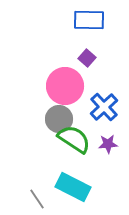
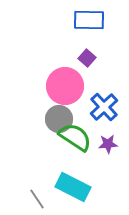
green semicircle: moved 1 px right, 2 px up
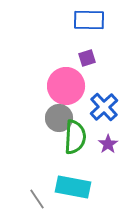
purple square: rotated 30 degrees clockwise
pink circle: moved 1 px right
gray circle: moved 1 px up
green semicircle: rotated 60 degrees clockwise
purple star: rotated 30 degrees counterclockwise
cyan rectangle: rotated 16 degrees counterclockwise
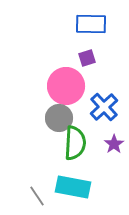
blue rectangle: moved 2 px right, 4 px down
green semicircle: moved 6 px down
purple star: moved 6 px right
gray line: moved 3 px up
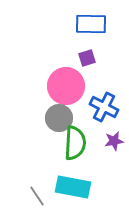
blue cross: rotated 20 degrees counterclockwise
purple star: moved 3 px up; rotated 24 degrees clockwise
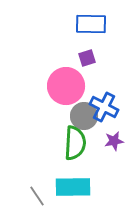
gray circle: moved 25 px right, 2 px up
cyan rectangle: rotated 12 degrees counterclockwise
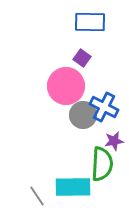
blue rectangle: moved 1 px left, 2 px up
purple square: moved 5 px left; rotated 36 degrees counterclockwise
gray circle: moved 1 px left, 1 px up
green semicircle: moved 27 px right, 21 px down
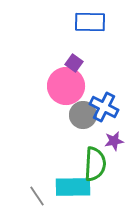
purple square: moved 8 px left, 5 px down
green semicircle: moved 7 px left
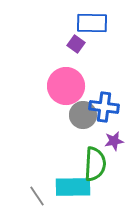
blue rectangle: moved 2 px right, 1 px down
purple square: moved 2 px right, 19 px up
blue cross: rotated 20 degrees counterclockwise
